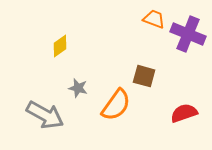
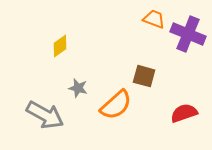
orange semicircle: rotated 12 degrees clockwise
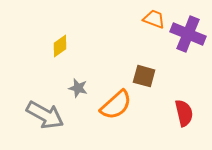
red semicircle: rotated 96 degrees clockwise
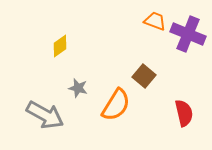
orange trapezoid: moved 1 px right, 2 px down
brown square: rotated 25 degrees clockwise
orange semicircle: rotated 16 degrees counterclockwise
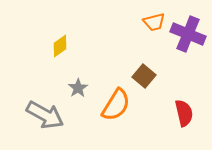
orange trapezoid: moved 1 px left, 1 px down; rotated 145 degrees clockwise
gray star: rotated 24 degrees clockwise
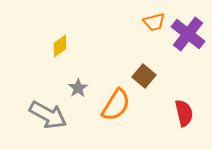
purple cross: rotated 16 degrees clockwise
gray arrow: moved 3 px right
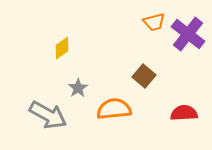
yellow diamond: moved 2 px right, 2 px down
orange semicircle: moved 2 px left, 4 px down; rotated 128 degrees counterclockwise
red semicircle: rotated 80 degrees counterclockwise
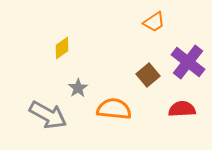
orange trapezoid: rotated 20 degrees counterclockwise
purple cross: moved 28 px down
brown square: moved 4 px right, 1 px up; rotated 10 degrees clockwise
orange semicircle: rotated 12 degrees clockwise
red semicircle: moved 2 px left, 4 px up
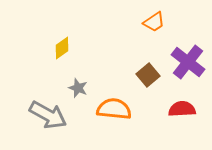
gray star: rotated 18 degrees counterclockwise
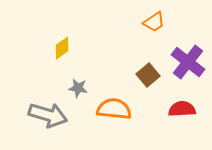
gray star: rotated 12 degrees counterclockwise
gray arrow: rotated 12 degrees counterclockwise
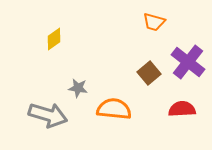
orange trapezoid: rotated 50 degrees clockwise
yellow diamond: moved 8 px left, 9 px up
brown square: moved 1 px right, 2 px up
